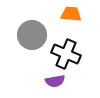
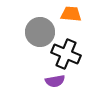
gray circle: moved 8 px right, 3 px up
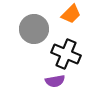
orange trapezoid: rotated 130 degrees clockwise
gray circle: moved 6 px left, 3 px up
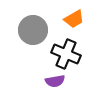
orange trapezoid: moved 3 px right, 5 px down; rotated 15 degrees clockwise
gray circle: moved 1 px left, 1 px down
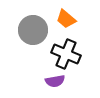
orange trapezoid: moved 8 px left; rotated 70 degrees clockwise
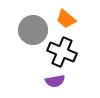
black cross: moved 4 px left, 2 px up
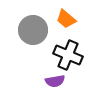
black cross: moved 6 px right, 3 px down
